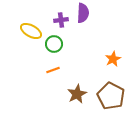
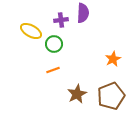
brown pentagon: rotated 24 degrees clockwise
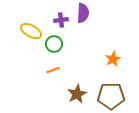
brown pentagon: rotated 20 degrees clockwise
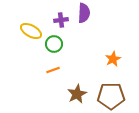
purple semicircle: moved 1 px right
